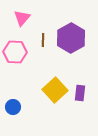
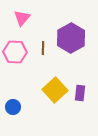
brown line: moved 8 px down
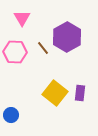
pink triangle: rotated 12 degrees counterclockwise
purple hexagon: moved 4 px left, 1 px up
brown line: rotated 40 degrees counterclockwise
yellow square: moved 3 px down; rotated 10 degrees counterclockwise
blue circle: moved 2 px left, 8 px down
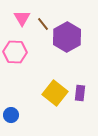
brown line: moved 24 px up
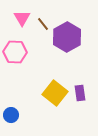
purple rectangle: rotated 14 degrees counterclockwise
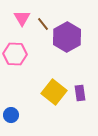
pink hexagon: moved 2 px down
yellow square: moved 1 px left, 1 px up
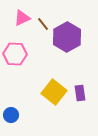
pink triangle: rotated 36 degrees clockwise
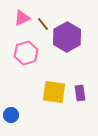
pink hexagon: moved 11 px right, 1 px up; rotated 20 degrees counterclockwise
yellow square: rotated 30 degrees counterclockwise
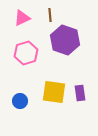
brown line: moved 7 px right, 9 px up; rotated 32 degrees clockwise
purple hexagon: moved 2 px left, 3 px down; rotated 12 degrees counterclockwise
blue circle: moved 9 px right, 14 px up
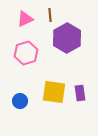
pink triangle: moved 3 px right, 1 px down
purple hexagon: moved 2 px right, 2 px up; rotated 12 degrees clockwise
